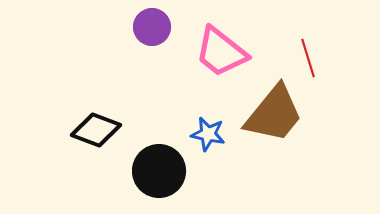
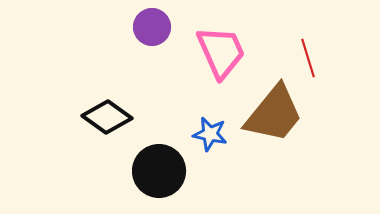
pink trapezoid: rotated 152 degrees counterclockwise
black diamond: moved 11 px right, 13 px up; rotated 15 degrees clockwise
blue star: moved 2 px right
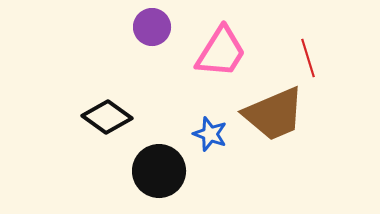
pink trapezoid: rotated 56 degrees clockwise
brown trapezoid: rotated 28 degrees clockwise
blue star: rotated 8 degrees clockwise
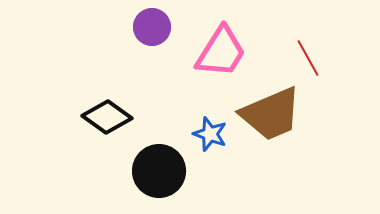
red line: rotated 12 degrees counterclockwise
brown trapezoid: moved 3 px left
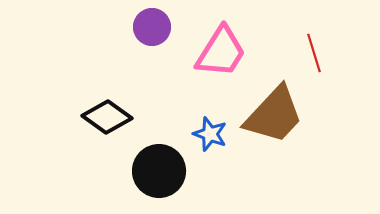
red line: moved 6 px right, 5 px up; rotated 12 degrees clockwise
brown trapezoid: moved 3 px right, 1 px down; rotated 24 degrees counterclockwise
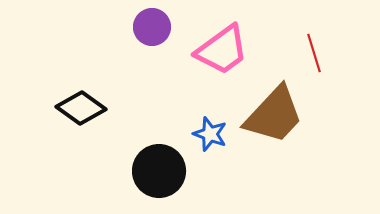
pink trapezoid: moved 1 px right, 2 px up; rotated 22 degrees clockwise
black diamond: moved 26 px left, 9 px up
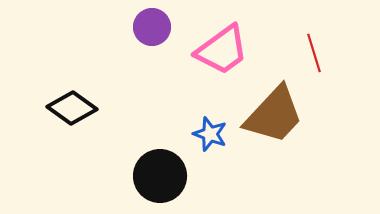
black diamond: moved 9 px left
black circle: moved 1 px right, 5 px down
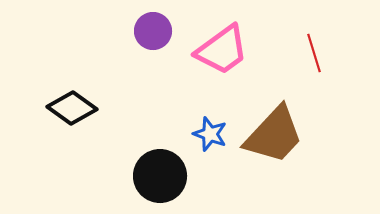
purple circle: moved 1 px right, 4 px down
brown trapezoid: moved 20 px down
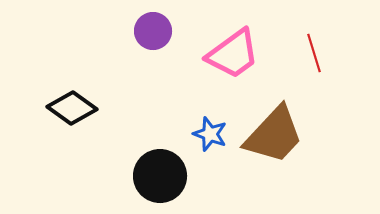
pink trapezoid: moved 11 px right, 4 px down
